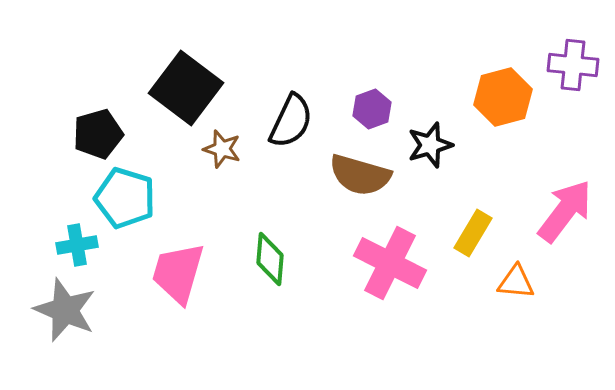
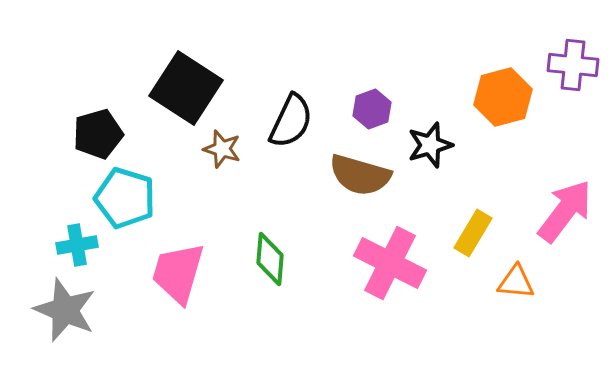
black square: rotated 4 degrees counterclockwise
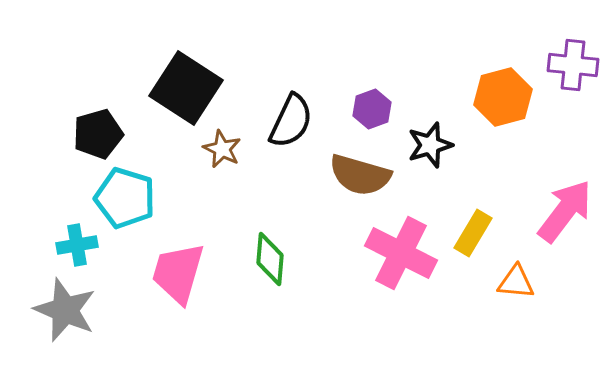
brown star: rotated 9 degrees clockwise
pink cross: moved 11 px right, 10 px up
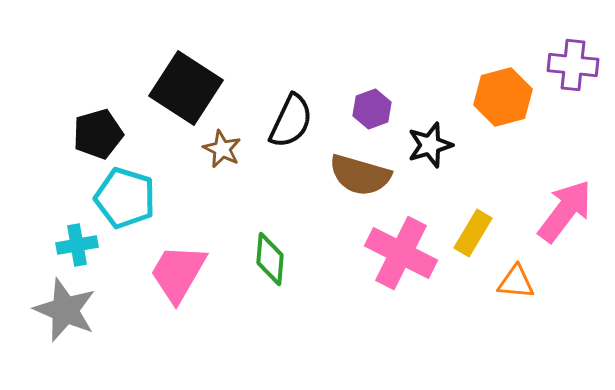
pink trapezoid: rotated 14 degrees clockwise
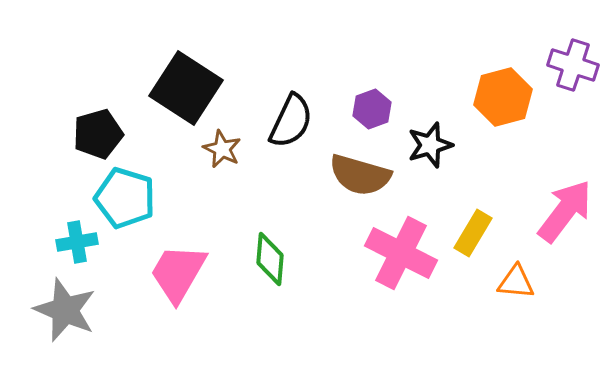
purple cross: rotated 12 degrees clockwise
cyan cross: moved 3 px up
